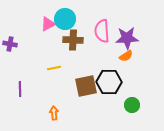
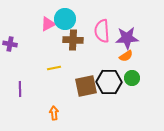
green circle: moved 27 px up
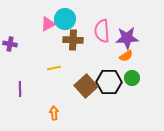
brown square: rotated 30 degrees counterclockwise
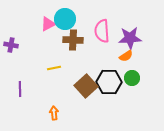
purple star: moved 3 px right
purple cross: moved 1 px right, 1 px down
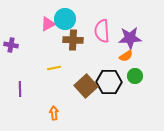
green circle: moved 3 px right, 2 px up
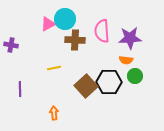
brown cross: moved 2 px right
orange semicircle: moved 4 px down; rotated 40 degrees clockwise
